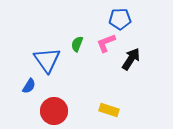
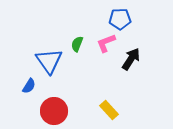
blue triangle: moved 2 px right, 1 px down
yellow rectangle: rotated 30 degrees clockwise
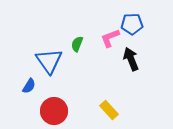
blue pentagon: moved 12 px right, 5 px down
pink L-shape: moved 4 px right, 5 px up
black arrow: rotated 55 degrees counterclockwise
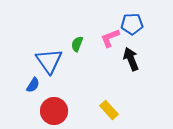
blue semicircle: moved 4 px right, 1 px up
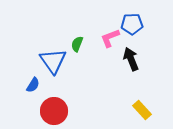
blue triangle: moved 4 px right
yellow rectangle: moved 33 px right
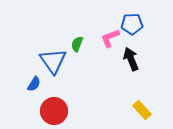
blue semicircle: moved 1 px right, 1 px up
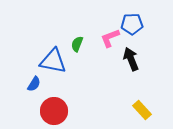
blue triangle: rotated 44 degrees counterclockwise
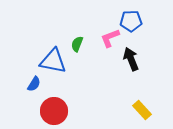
blue pentagon: moved 1 px left, 3 px up
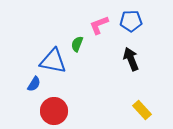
pink L-shape: moved 11 px left, 13 px up
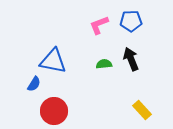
green semicircle: moved 27 px right, 20 px down; rotated 63 degrees clockwise
